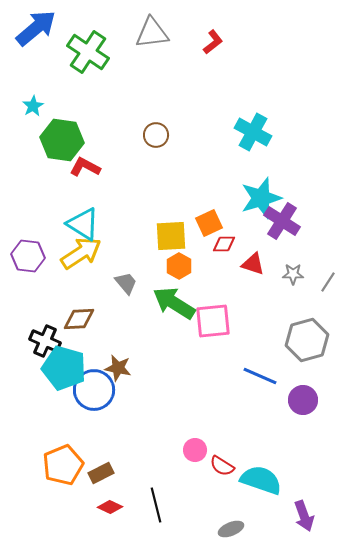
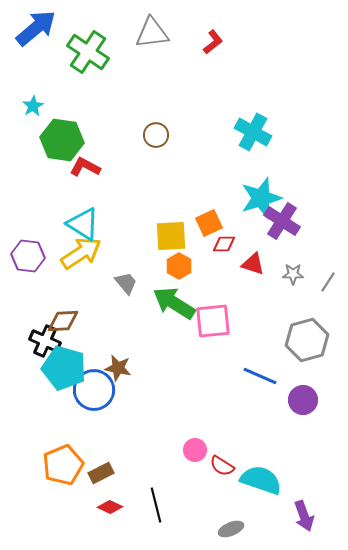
brown diamond at (79, 319): moved 16 px left, 2 px down
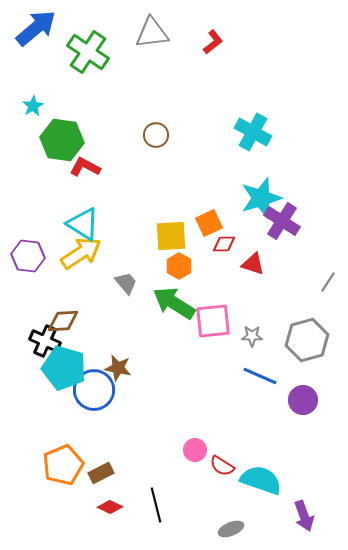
gray star at (293, 274): moved 41 px left, 62 px down
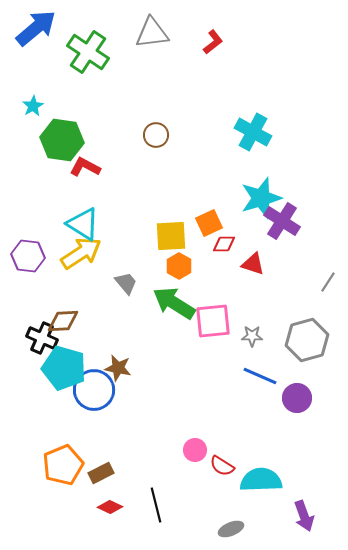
black cross at (45, 341): moved 3 px left, 3 px up
purple circle at (303, 400): moved 6 px left, 2 px up
cyan semicircle at (261, 480): rotated 21 degrees counterclockwise
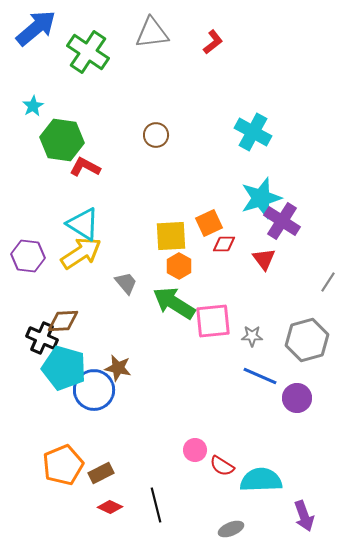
red triangle at (253, 264): moved 11 px right, 5 px up; rotated 35 degrees clockwise
